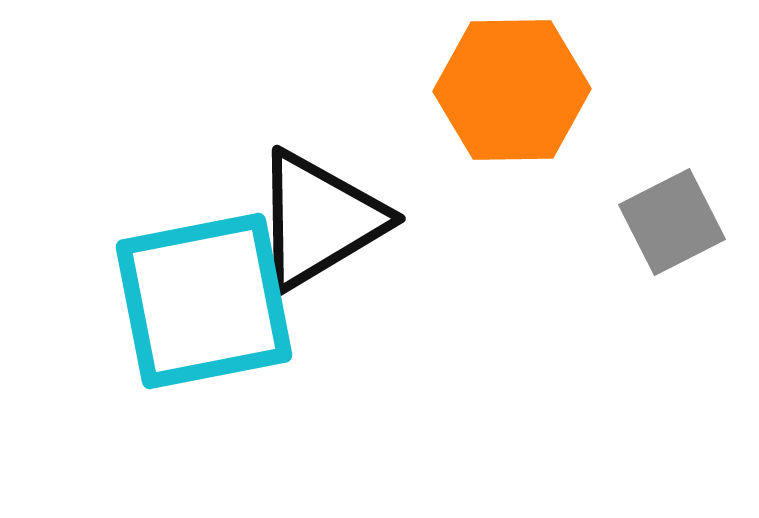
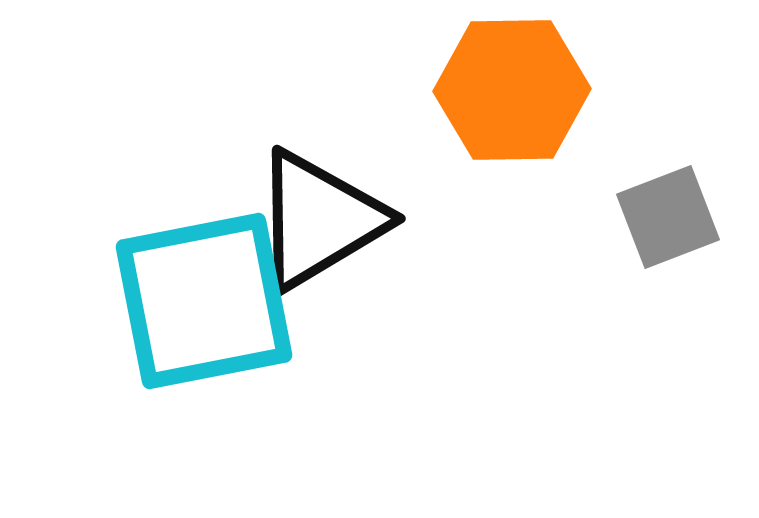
gray square: moved 4 px left, 5 px up; rotated 6 degrees clockwise
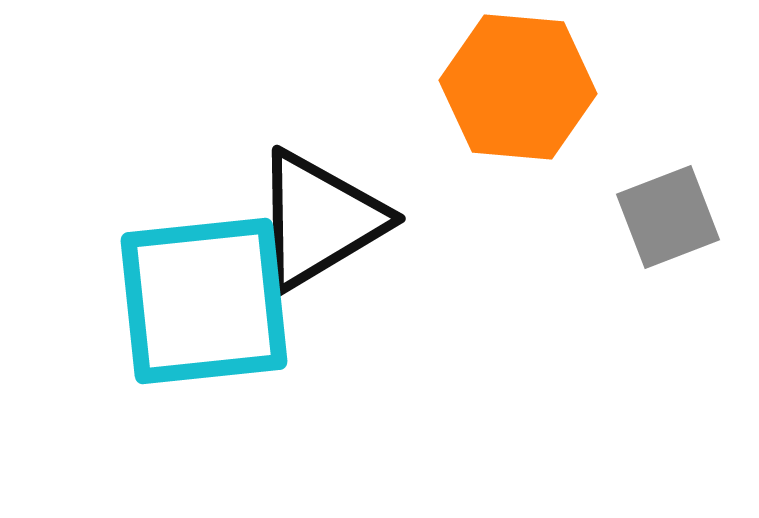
orange hexagon: moved 6 px right, 3 px up; rotated 6 degrees clockwise
cyan square: rotated 5 degrees clockwise
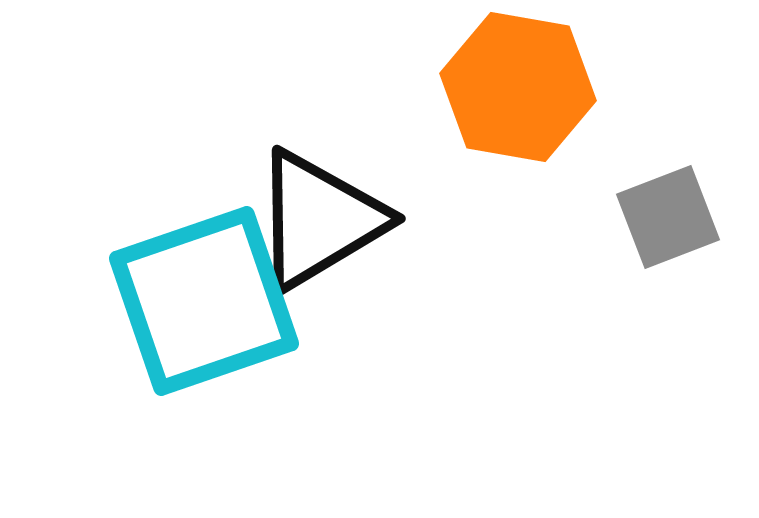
orange hexagon: rotated 5 degrees clockwise
cyan square: rotated 13 degrees counterclockwise
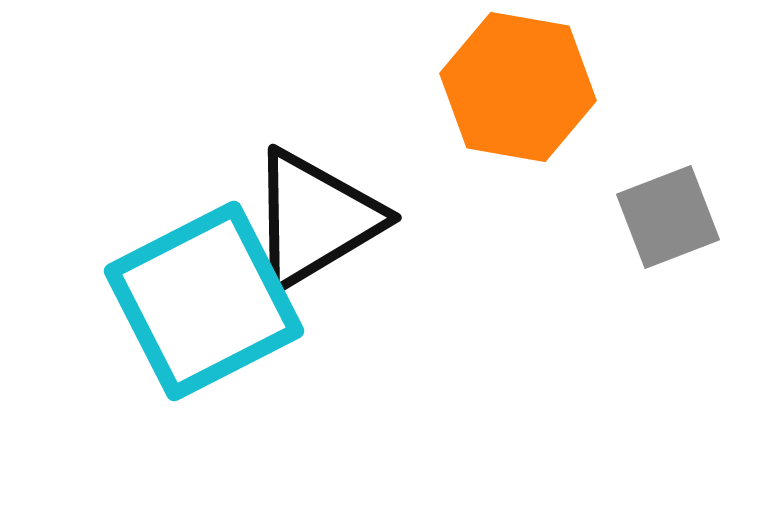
black triangle: moved 4 px left, 1 px up
cyan square: rotated 8 degrees counterclockwise
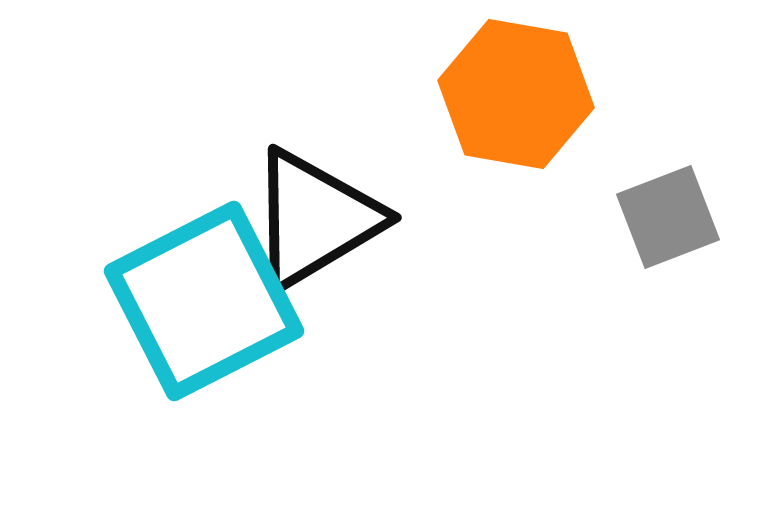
orange hexagon: moved 2 px left, 7 px down
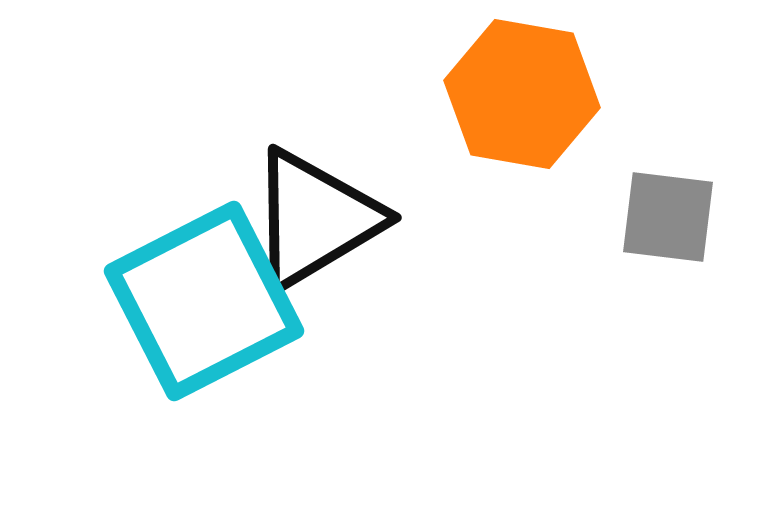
orange hexagon: moved 6 px right
gray square: rotated 28 degrees clockwise
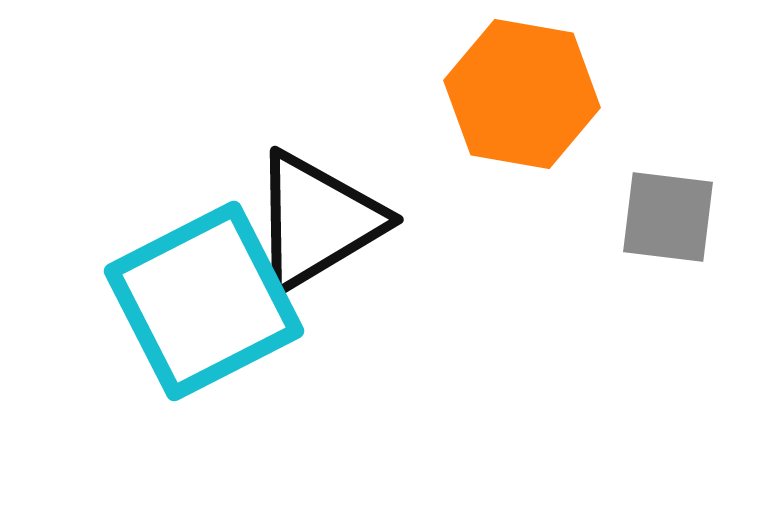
black triangle: moved 2 px right, 2 px down
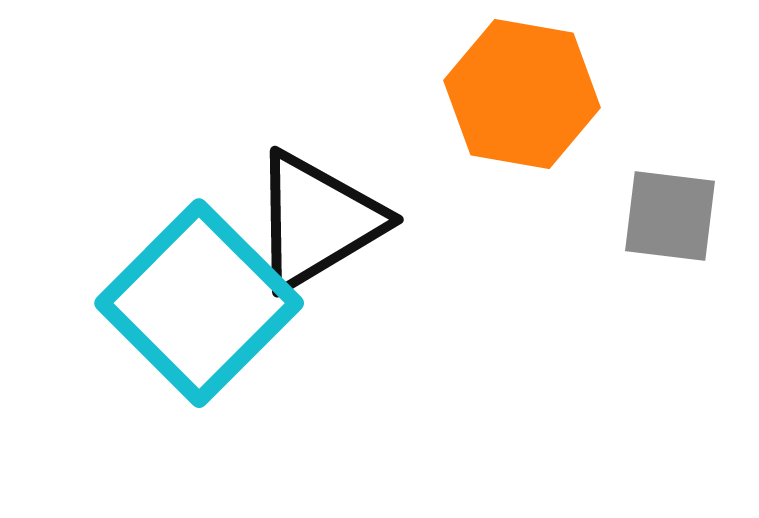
gray square: moved 2 px right, 1 px up
cyan square: moved 5 px left, 2 px down; rotated 18 degrees counterclockwise
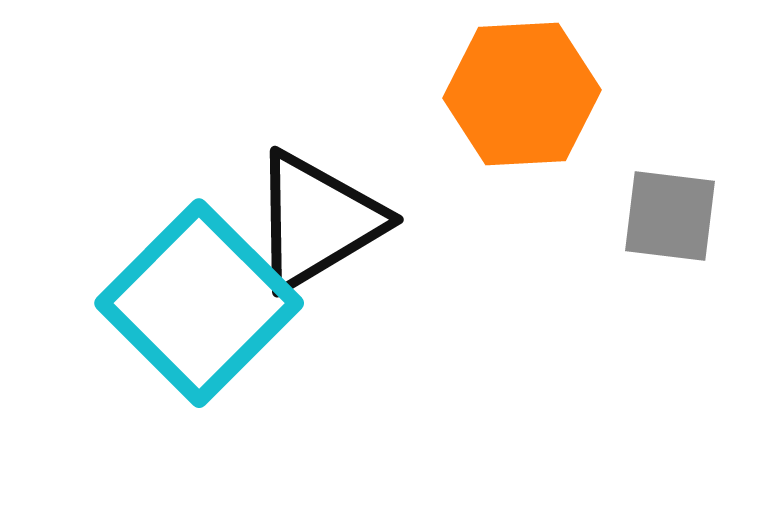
orange hexagon: rotated 13 degrees counterclockwise
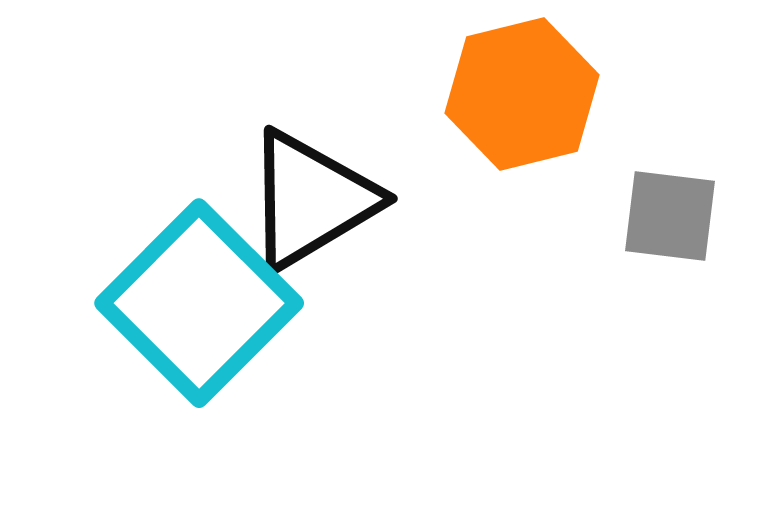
orange hexagon: rotated 11 degrees counterclockwise
black triangle: moved 6 px left, 21 px up
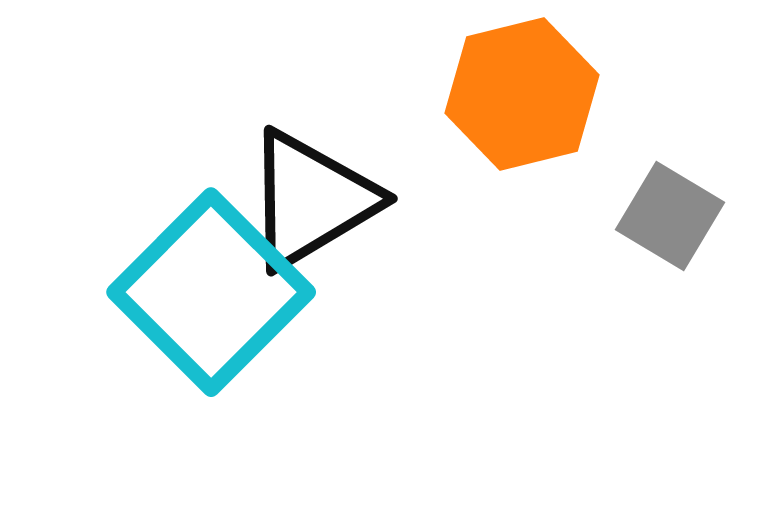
gray square: rotated 24 degrees clockwise
cyan square: moved 12 px right, 11 px up
